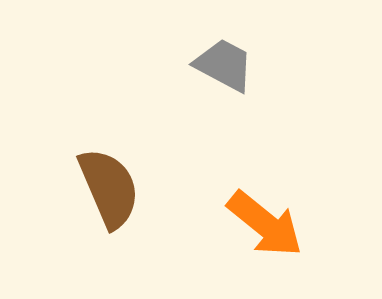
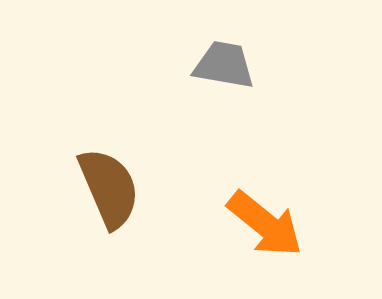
gray trapezoid: rotated 18 degrees counterclockwise
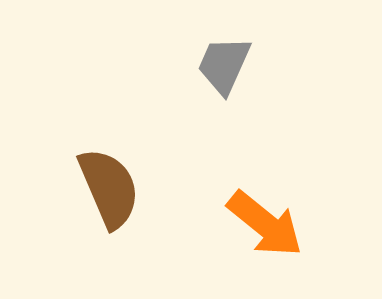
gray trapezoid: rotated 76 degrees counterclockwise
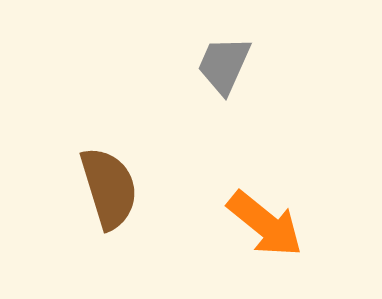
brown semicircle: rotated 6 degrees clockwise
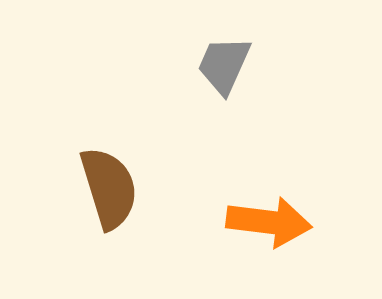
orange arrow: moved 4 px right, 2 px up; rotated 32 degrees counterclockwise
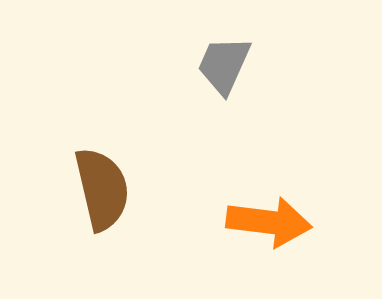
brown semicircle: moved 7 px left, 1 px down; rotated 4 degrees clockwise
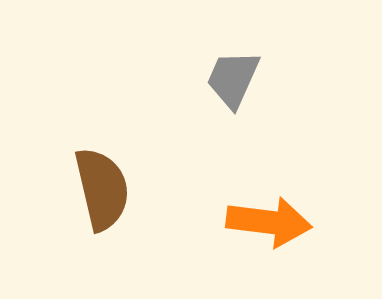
gray trapezoid: moved 9 px right, 14 px down
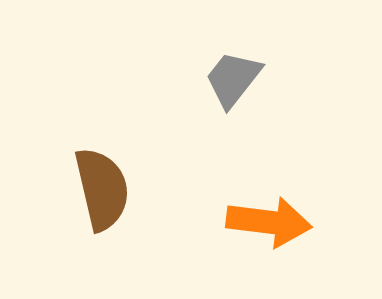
gray trapezoid: rotated 14 degrees clockwise
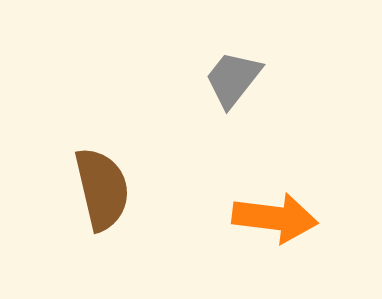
orange arrow: moved 6 px right, 4 px up
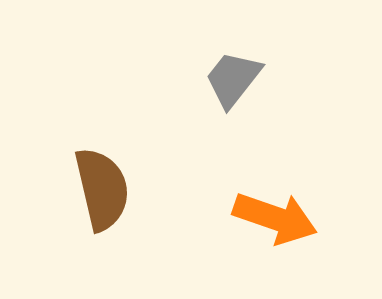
orange arrow: rotated 12 degrees clockwise
